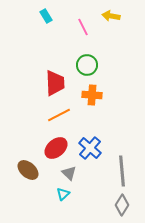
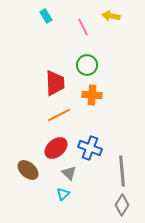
blue cross: rotated 20 degrees counterclockwise
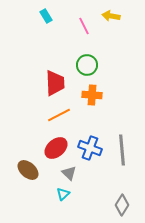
pink line: moved 1 px right, 1 px up
gray line: moved 21 px up
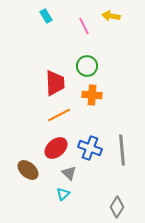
green circle: moved 1 px down
gray diamond: moved 5 px left, 2 px down
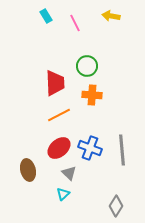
pink line: moved 9 px left, 3 px up
red ellipse: moved 3 px right
brown ellipse: rotated 35 degrees clockwise
gray diamond: moved 1 px left, 1 px up
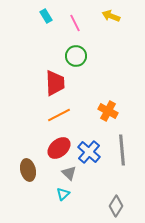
yellow arrow: rotated 12 degrees clockwise
green circle: moved 11 px left, 10 px up
orange cross: moved 16 px right, 16 px down; rotated 24 degrees clockwise
blue cross: moved 1 px left, 4 px down; rotated 20 degrees clockwise
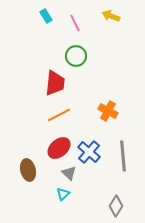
red trapezoid: rotated 8 degrees clockwise
gray line: moved 1 px right, 6 px down
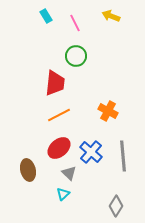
blue cross: moved 2 px right
